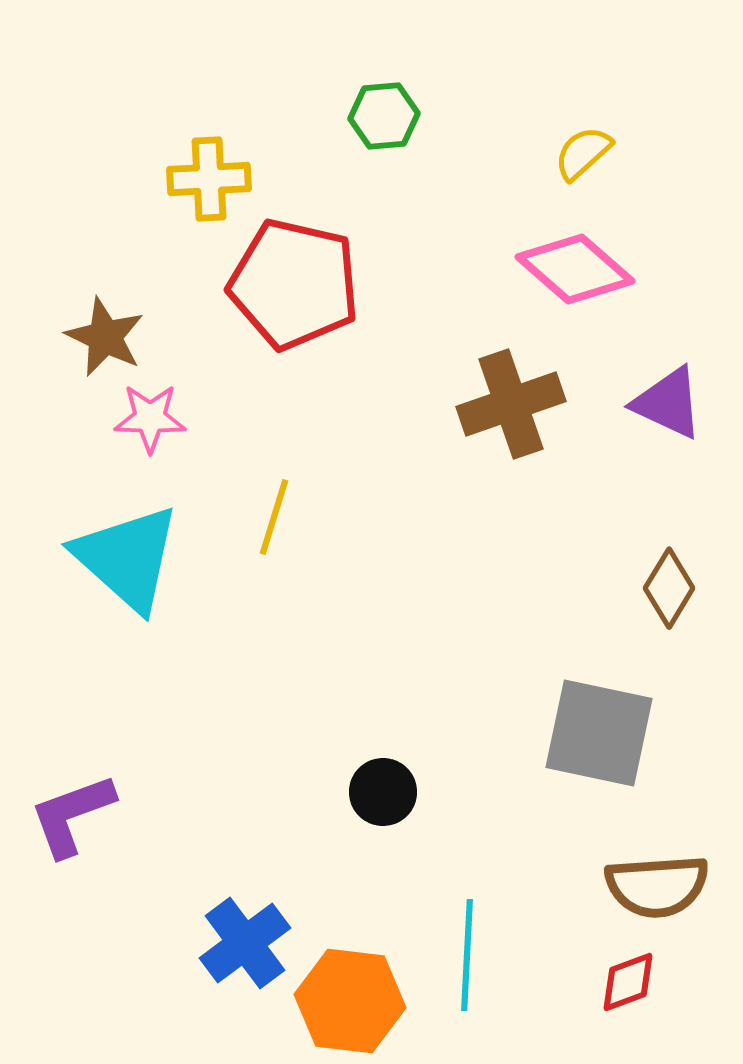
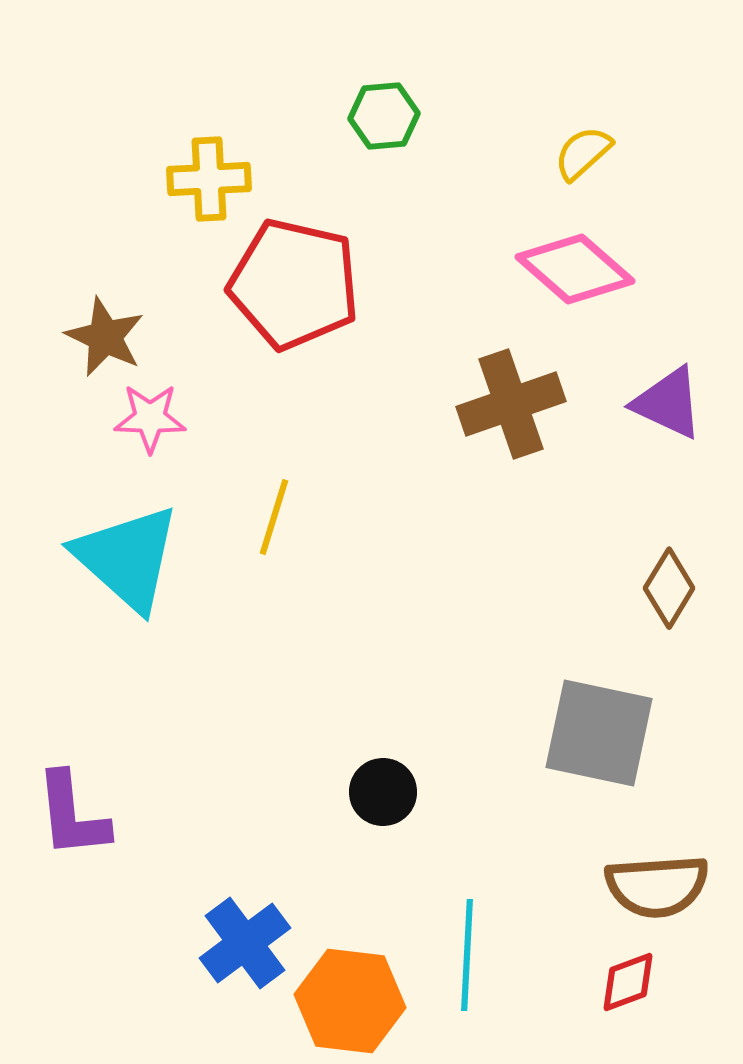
purple L-shape: rotated 76 degrees counterclockwise
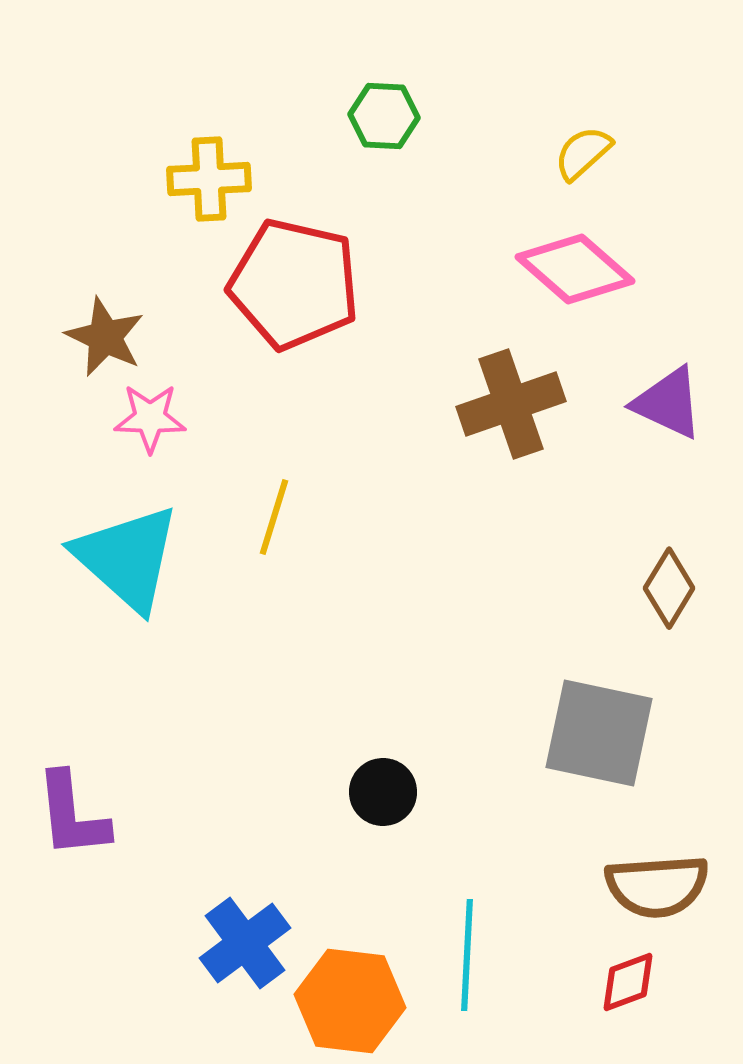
green hexagon: rotated 8 degrees clockwise
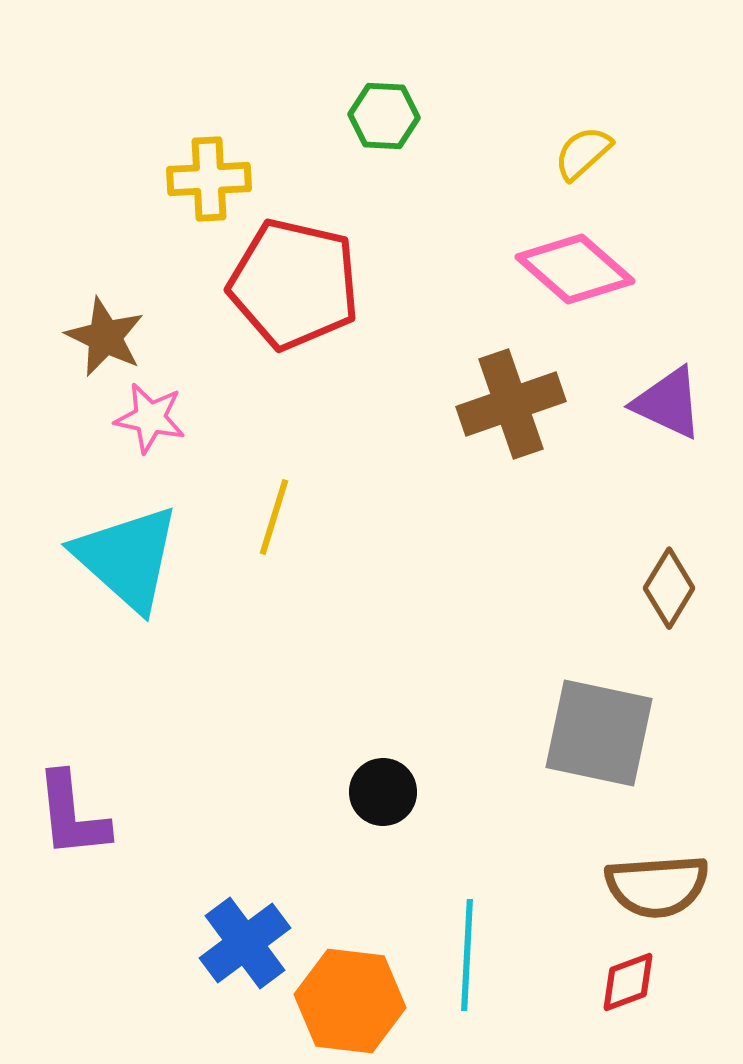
pink star: rotated 10 degrees clockwise
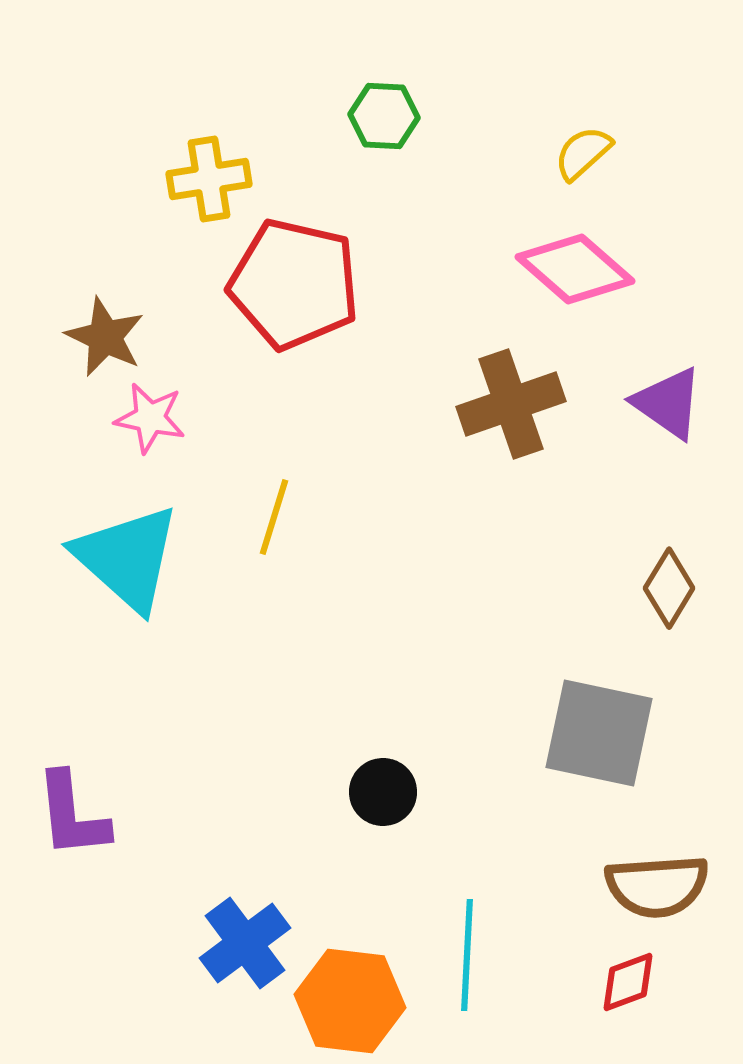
yellow cross: rotated 6 degrees counterclockwise
purple triangle: rotated 10 degrees clockwise
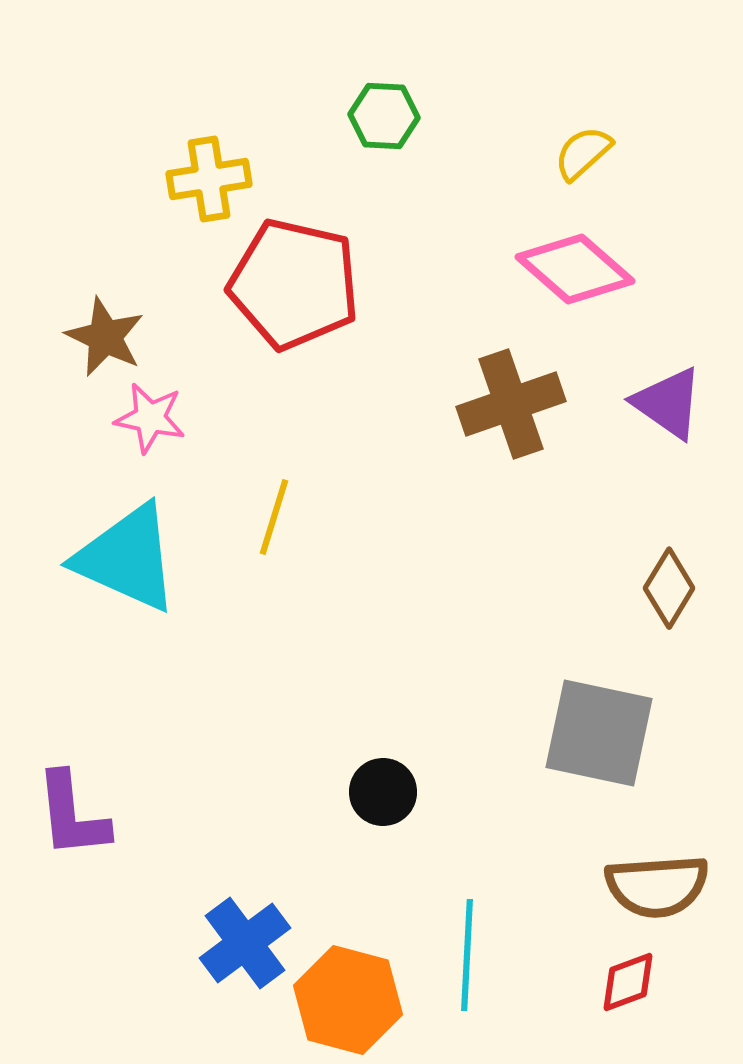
cyan triangle: rotated 18 degrees counterclockwise
orange hexagon: moved 2 px left, 1 px up; rotated 8 degrees clockwise
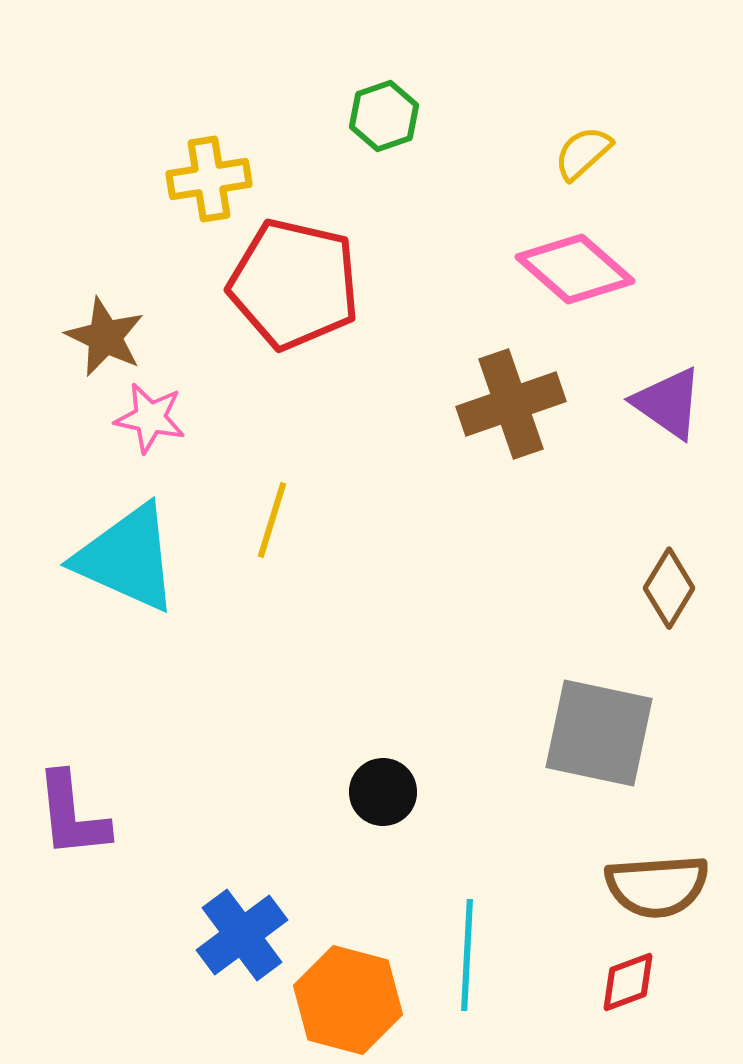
green hexagon: rotated 22 degrees counterclockwise
yellow line: moved 2 px left, 3 px down
blue cross: moved 3 px left, 8 px up
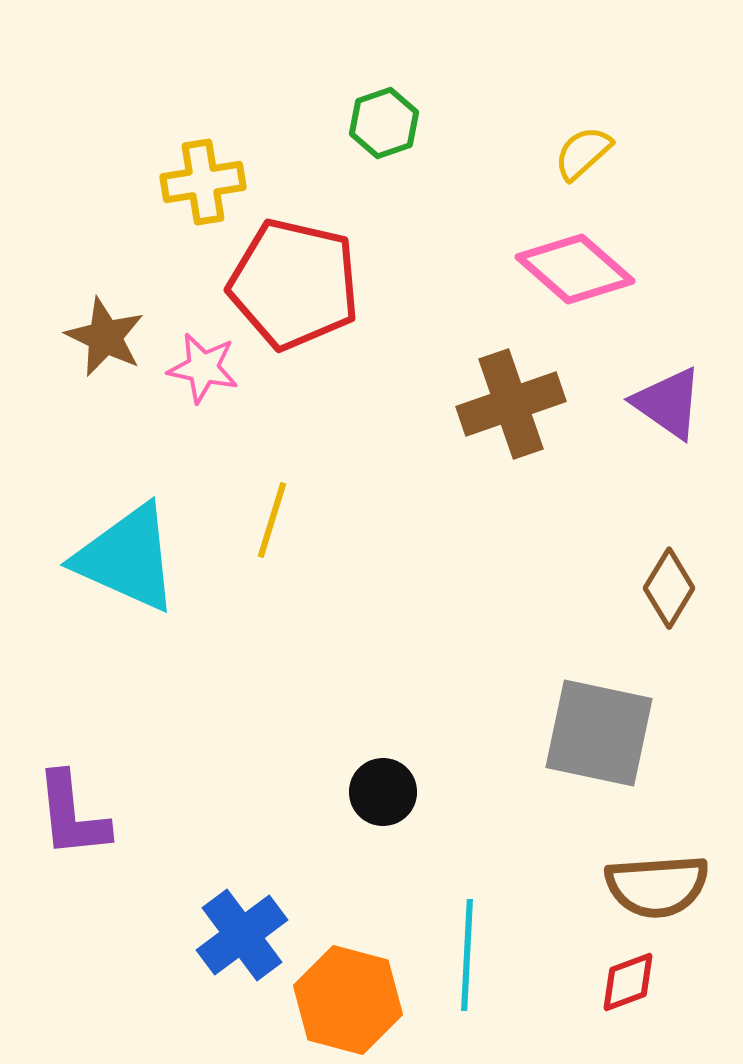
green hexagon: moved 7 px down
yellow cross: moved 6 px left, 3 px down
pink star: moved 53 px right, 50 px up
